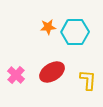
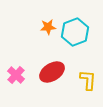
cyan hexagon: rotated 20 degrees counterclockwise
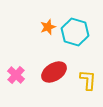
orange star: rotated 14 degrees counterclockwise
cyan hexagon: rotated 24 degrees counterclockwise
red ellipse: moved 2 px right
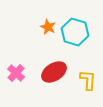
orange star: rotated 28 degrees counterclockwise
pink cross: moved 2 px up
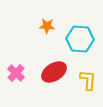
orange star: moved 1 px left, 1 px up; rotated 21 degrees counterclockwise
cyan hexagon: moved 5 px right, 7 px down; rotated 12 degrees counterclockwise
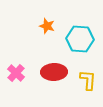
orange star: rotated 14 degrees clockwise
red ellipse: rotated 30 degrees clockwise
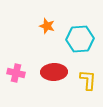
cyan hexagon: rotated 8 degrees counterclockwise
pink cross: rotated 30 degrees counterclockwise
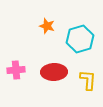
cyan hexagon: rotated 12 degrees counterclockwise
pink cross: moved 3 px up; rotated 18 degrees counterclockwise
